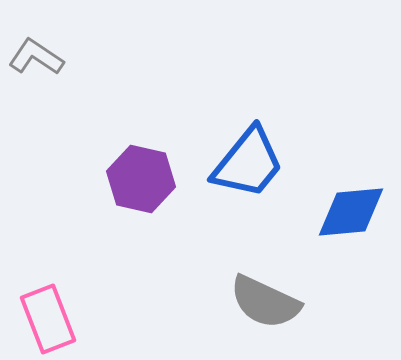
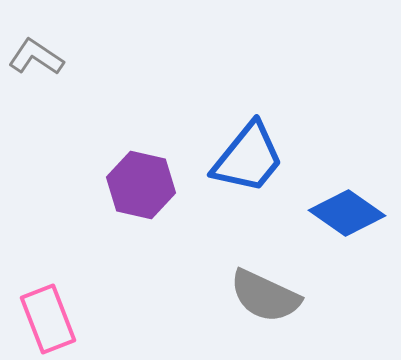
blue trapezoid: moved 5 px up
purple hexagon: moved 6 px down
blue diamond: moved 4 px left, 1 px down; rotated 40 degrees clockwise
gray semicircle: moved 6 px up
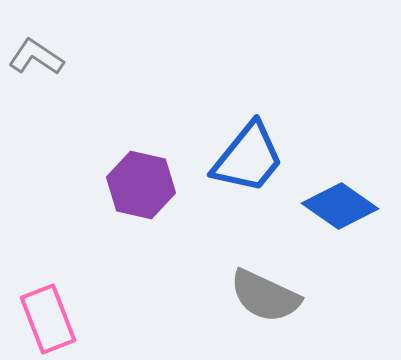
blue diamond: moved 7 px left, 7 px up
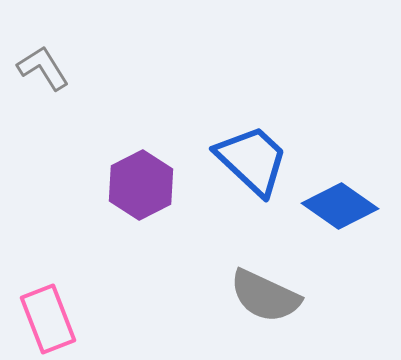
gray L-shape: moved 7 px right, 11 px down; rotated 24 degrees clockwise
blue trapezoid: moved 4 px right, 2 px down; rotated 86 degrees counterclockwise
purple hexagon: rotated 20 degrees clockwise
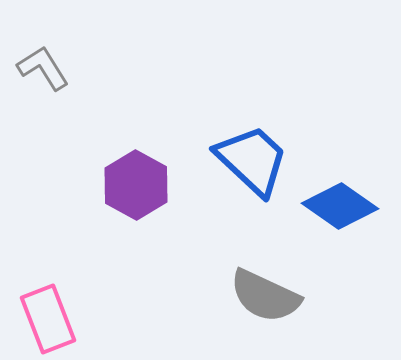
purple hexagon: moved 5 px left; rotated 4 degrees counterclockwise
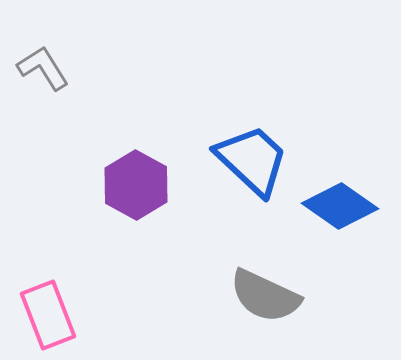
pink rectangle: moved 4 px up
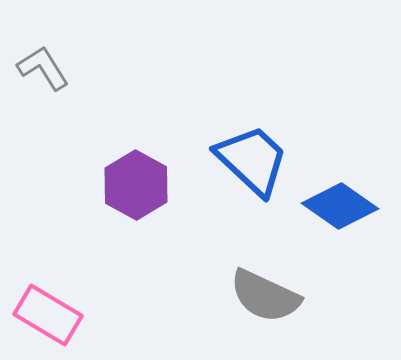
pink rectangle: rotated 38 degrees counterclockwise
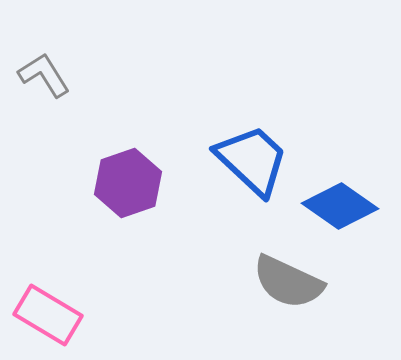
gray L-shape: moved 1 px right, 7 px down
purple hexagon: moved 8 px left, 2 px up; rotated 12 degrees clockwise
gray semicircle: moved 23 px right, 14 px up
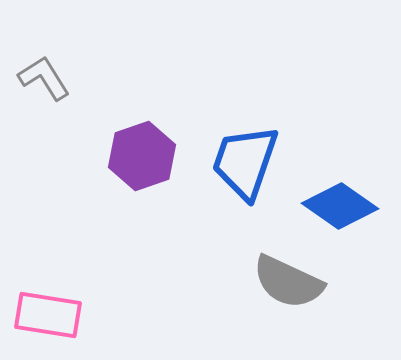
gray L-shape: moved 3 px down
blue trapezoid: moved 7 px left, 2 px down; rotated 114 degrees counterclockwise
purple hexagon: moved 14 px right, 27 px up
pink rectangle: rotated 22 degrees counterclockwise
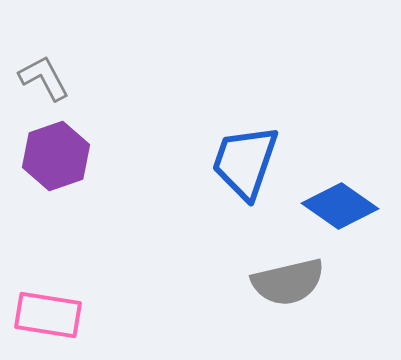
gray L-shape: rotated 4 degrees clockwise
purple hexagon: moved 86 px left
gray semicircle: rotated 38 degrees counterclockwise
